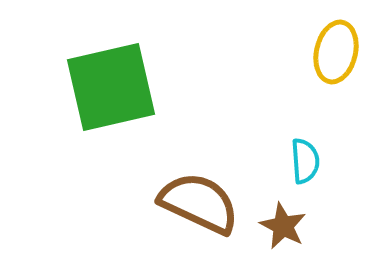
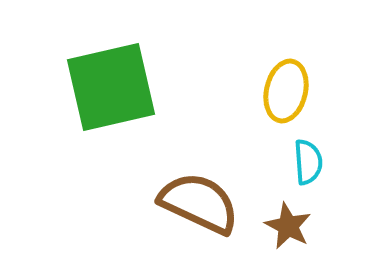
yellow ellipse: moved 50 px left, 39 px down
cyan semicircle: moved 3 px right, 1 px down
brown star: moved 5 px right
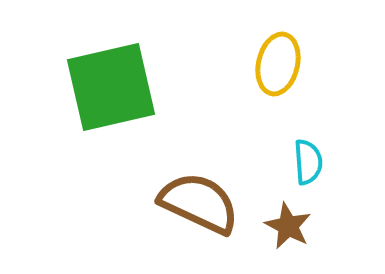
yellow ellipse: moved 8 px left, 27 px up
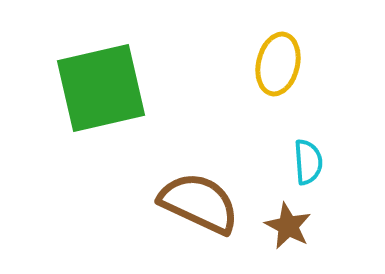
green square: moved 10 px left, 1 px down
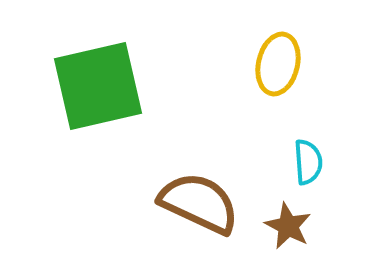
green square: moved 3 px left, 2 px up
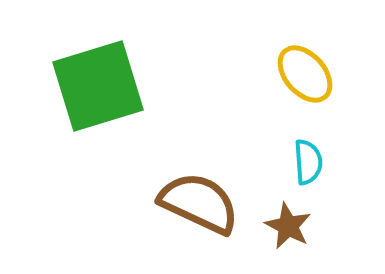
yellow ellipse: moved 27 px right, 10 px down; rotated 54 degrees counterclockwise
green square: rotated 4 degrees counterclockwise
